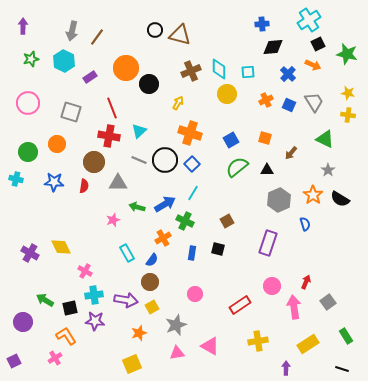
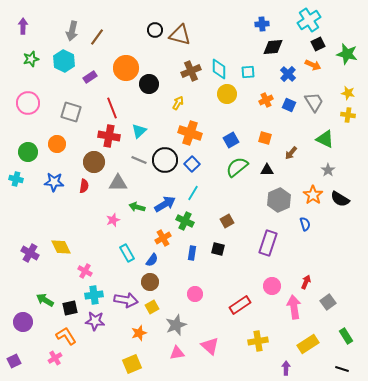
pink triangle at (210, 346): rotated 12 degrees clockwise
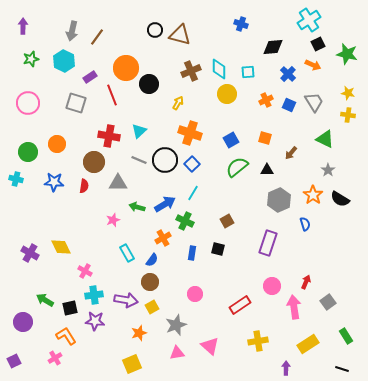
blue cross at (262, 24): moved 21 px left; rotated 24 degrees clockwise
red line at (112, 108): moved 13 px up
gray square at (71, 112): moved 5 px right, 9 px up
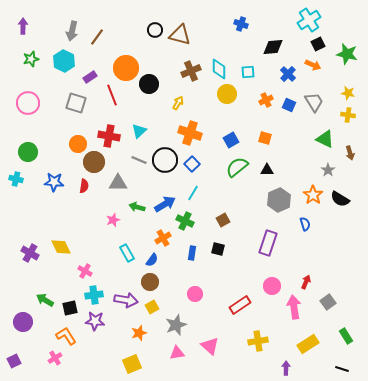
orange circle at (57, 144): moved 21 px right
brown arrow at (291, 153): moved 59 px right; rotated 56 degrees counterclockwise
brown square at (227, 221): moved 4 px left, 1 px up
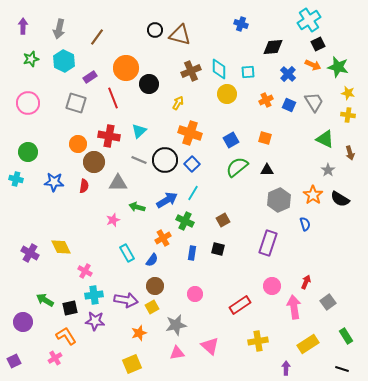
gray arrow at (72, 31): moved 13 px left, 2 px up
green star at (347, 54): moved 9 px left, 13 px down
red line at (112, 95): moved 1 px right, 3 px down
blue arrow at (165, 204): moved 2 px right, 4 px up
brown circle at (150, 282): moved 5 px right, 4 px down
gray star at (176, 325): rotated 10 degrees clockwise
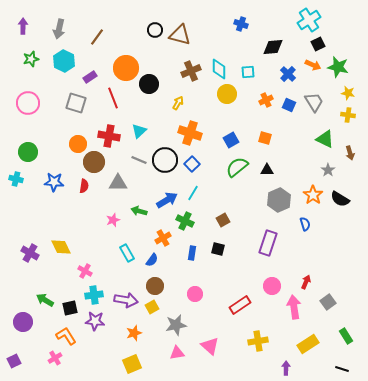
green arrow at (137, 207): moved 2 px right, 4 px down
orange star at (139, 333): moved 5 px left
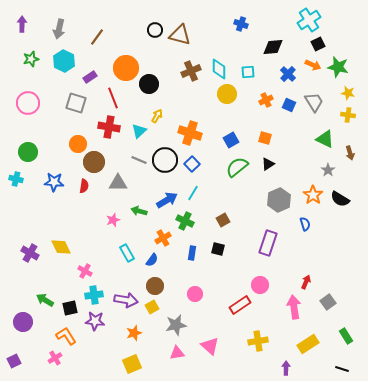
purple arrow at (23, 26): moved 1 px left, 2 px up
yellow arrow at (178, 103): moved 21 px left, 13 px down
red cross at (109, 136): moved 9 px up
black triangle at (267, 170): moved 1 px right, 6 px up; rotated 32 degrees counterclockwise
pink circle at (272, 286): moved 12 px left, 1 px up
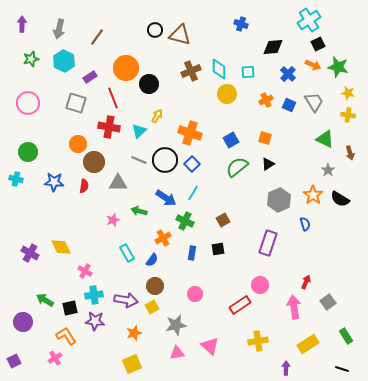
blue arrow at (167, 200): moved 1 px left, 2 px up; rotated 65 degrees clockwise
black square at (218, 249): rotated 24 degrees counterclockwise
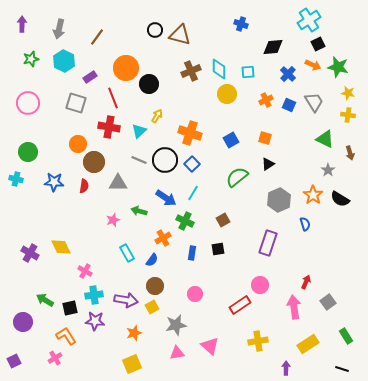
green semicircle at (237, 167): moved 10 px down
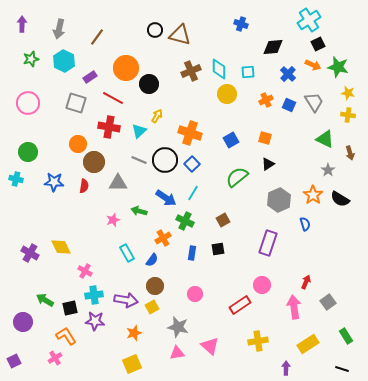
red line at (113, 98): rotated 40 degrees counterclockwise
pink circle at (260, 285): moved 2 px right
gray star at (176, 325): moved 2 px right, 2 px down; rotated 25 degrees clockwise
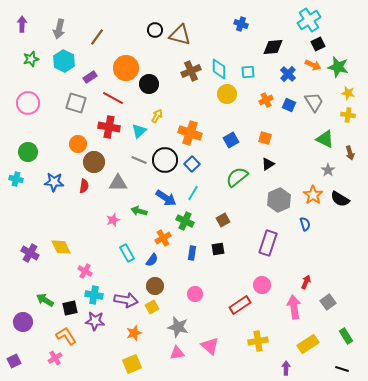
cyan cross at (94, 295): rotated 18 degrees clockwise
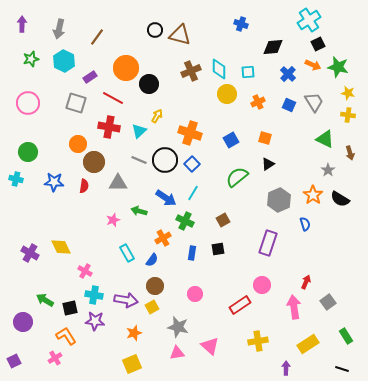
orange cross at (266, 100): moved 8 px left, 2 px down
